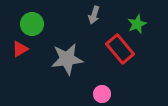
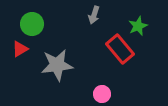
green star: moved 1 px right, 2 px down
gray star: moved 10 px left, 6 px down
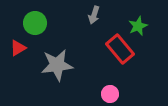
green circle: moved 3 px right, 1 px up
red triangle: moved 2 px left, 1 px up
pink circle: moved 8 px right
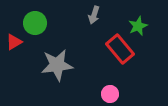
red triangle: moved 4 px left, 6 px up
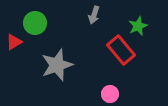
red rectangle: moved 1 px right, 1 px down
gray star: rotated 12 degrees counterclockwise
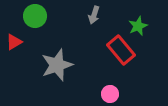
green circle: moved 7 px up
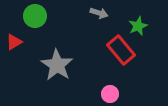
gray arrow: moved 5 px right, 2 px up; rotated 90 degrees counterclockwise
gray star: rotated 20 degrees counterclockwise
